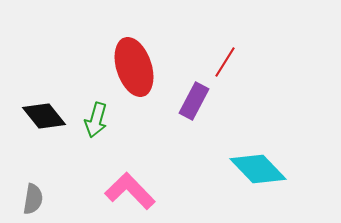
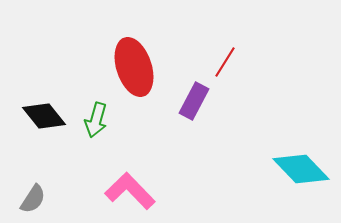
cyan diamond: moved 43 px right
gray semicircle: rotated 24 degrees clockwise
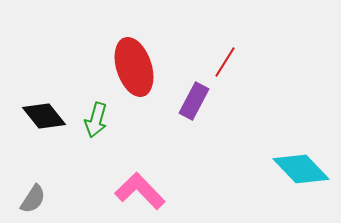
pink L-shape: moved 10 px right
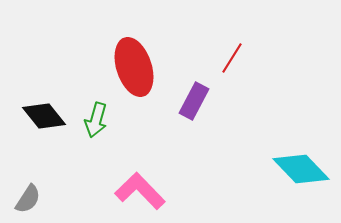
red line: moved 7 px right, 4 px up
gray semicircle: moved 5 px left
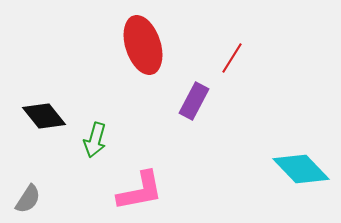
red ellipse: moved 9 px right, 22 px up
green arrow: moved 1 px left, 20 px down
pink L-shape: rotated 123 degrees clockwise
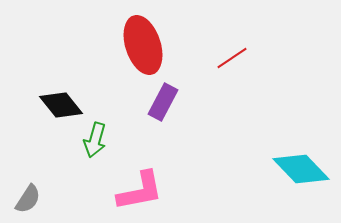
red line: rotated 24 degrees clockwise
purple rectangle: moved 31 px left, 1 px down
black diamond: moved 17 px right, 11 px up
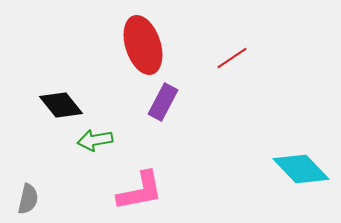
green arrow: rotated 64 degrees clockwise
gray semicircle: rotated 20 degrees counterclockwise
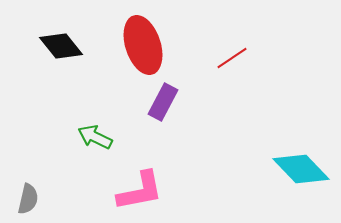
black diamond: moved 59 px up
green arrow: moved 3 px up; rotated 36 degrees clockwise
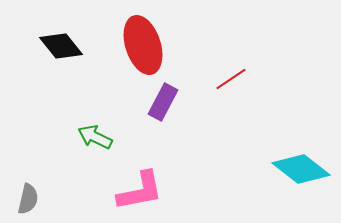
red line: moved 1 px left, 21 px down
cyan diamond: rotated 8 degrees counterclockwise
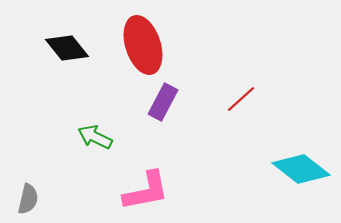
black diamond: moved 6 px right, 2 px down
red line: moved 10 px right, 20 px down; rotated 8 degrees counterclockwise
pink L-shape: moved 6 px right
